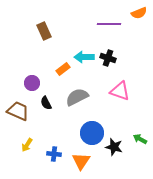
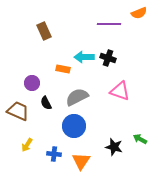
orange rectangle: rotated 48 degrees clockwise
blue circle: moved 18 px left, 7 px up
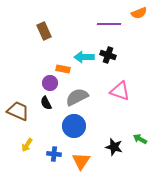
black cross: moved 3 px up
purple circle: moved 18 px right
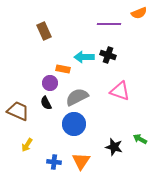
blue circle: moved 2 px up
blue cross: moved 8 px down
